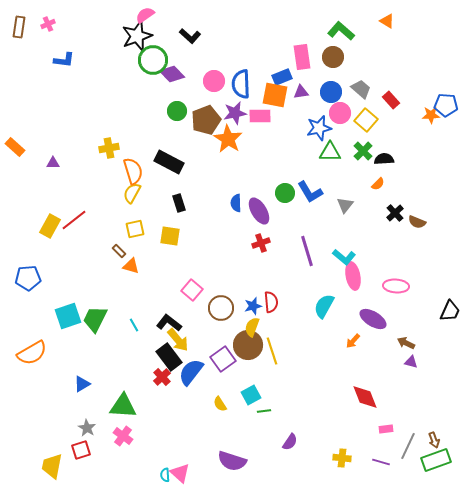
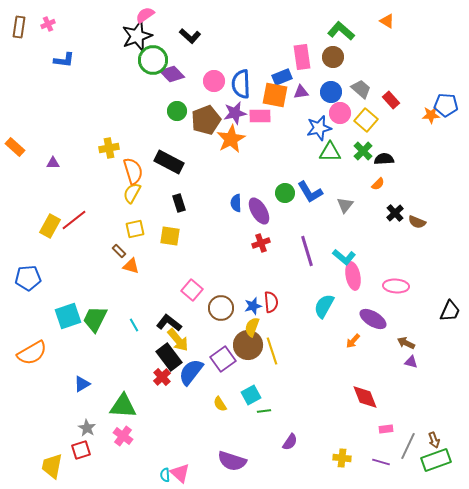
orange star at (228, 139): moved 3 px right; rotated 12 degrees clockwise
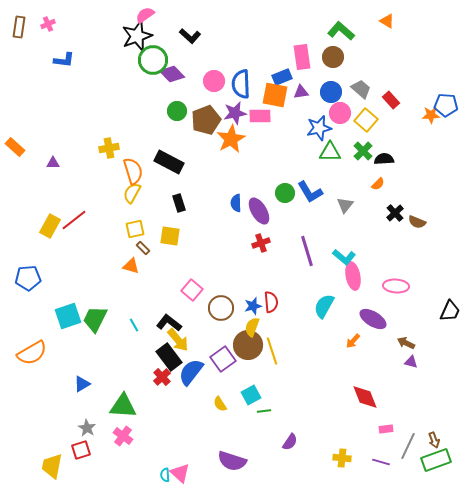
brown rectangle at (119, 251): moved 24 px right, 3 px up
